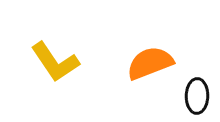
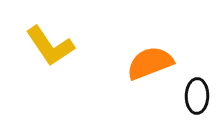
yellow L-shape: moved 5 px left, 16 px up
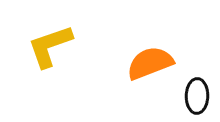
yellow L-shape: rotated 105 degrees clockwise
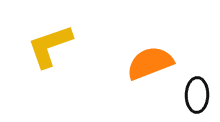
black ellipse: moved 1 px up
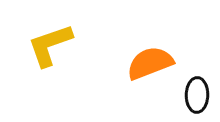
yellow L-shape: moved 1 px up
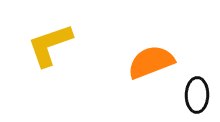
orange semicircle: moved 1 px right, 1 px up
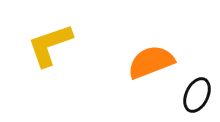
black ellipse: rotated 24 degrees clockwise
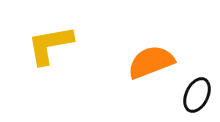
yellow L-shape: rotated 9 degrees clockwise
